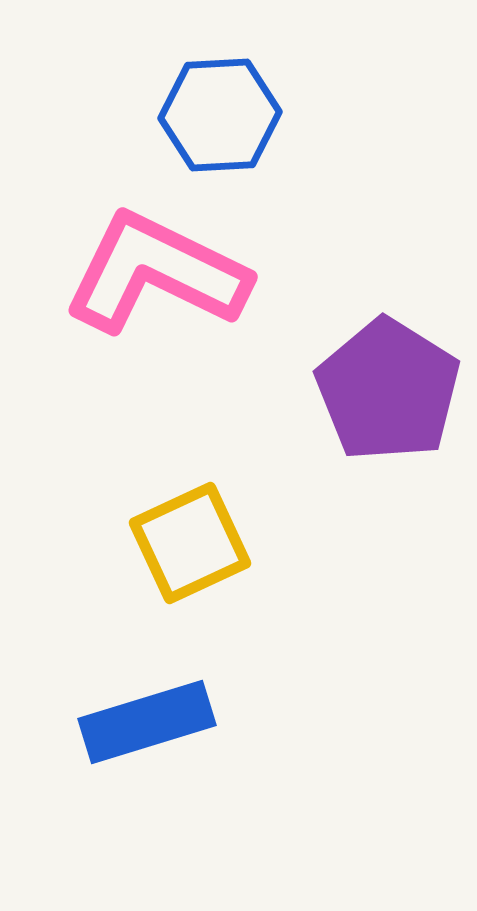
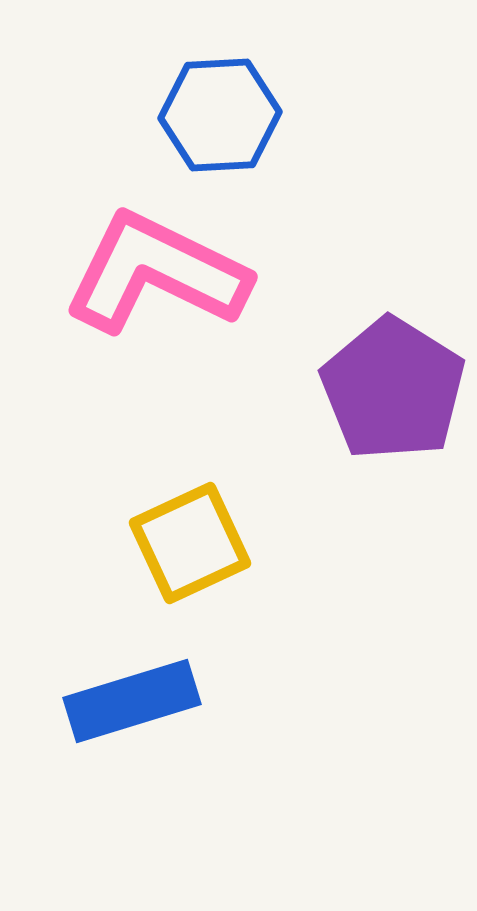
purple pentagon: moved 5 px right, 1 px up
blue rectangle: moved 15 px left, 21 px up
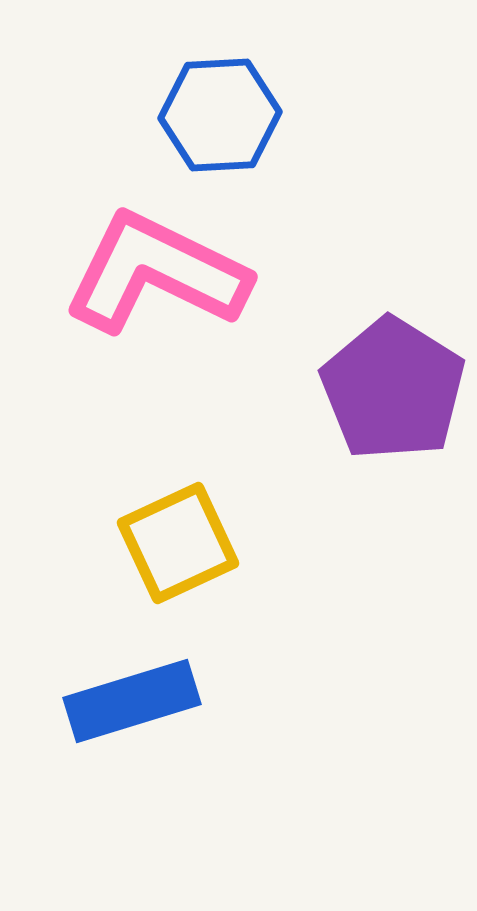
yellow square: moved 12 px left
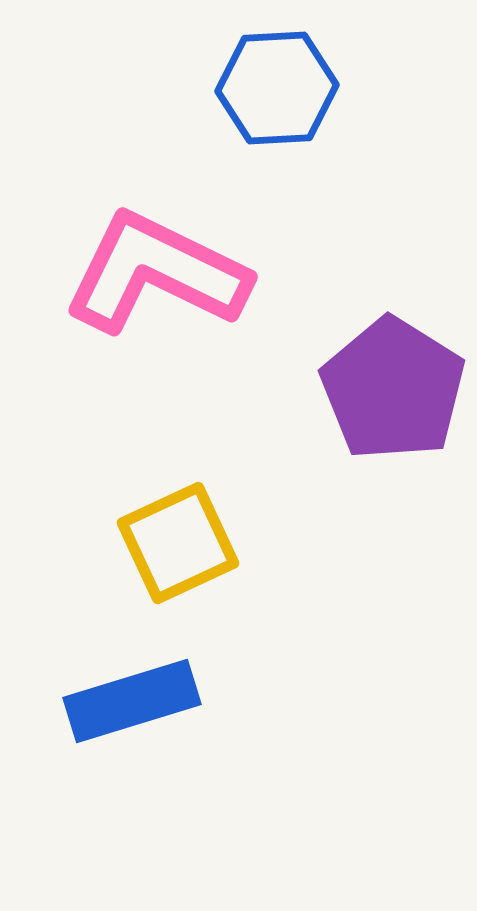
blue hexagon: moved 57 px right, 27 px up
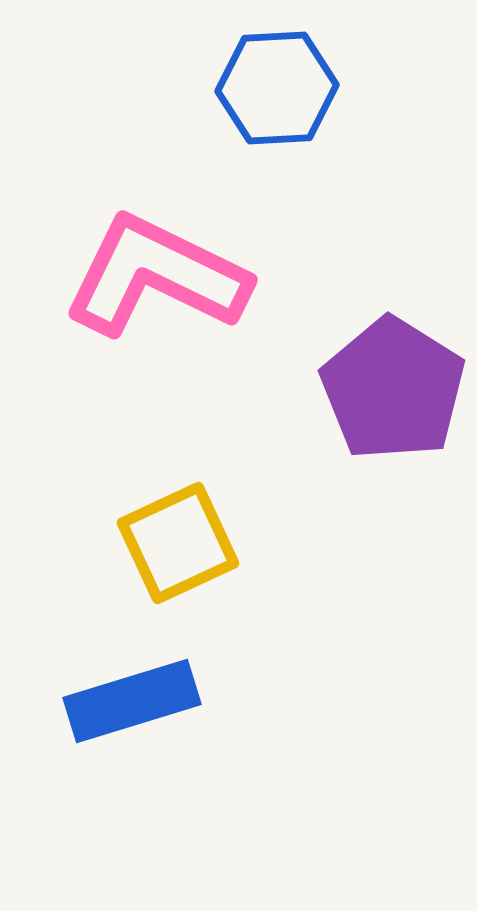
pink L-shape: moved 3 px down
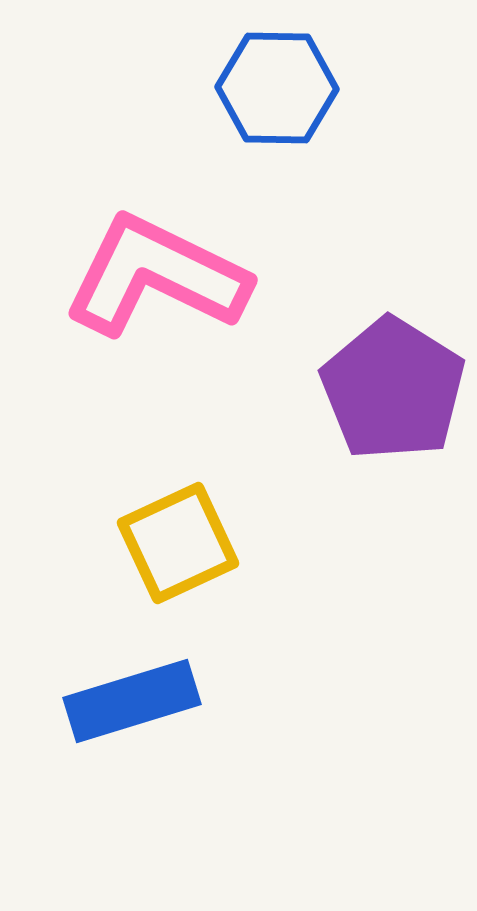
blue hexagon: rotated 4 degrees clockwise
